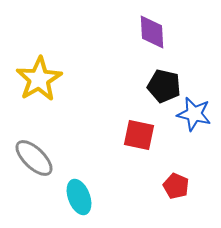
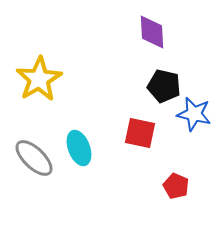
red square: moved 1 px right, 2 px up
cyan ellipse: moved 49 px up
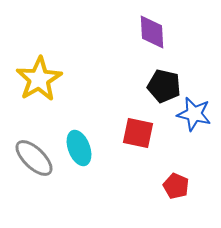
red square: moved 2 px left
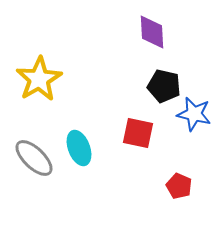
red pentagon: moved 3 px right
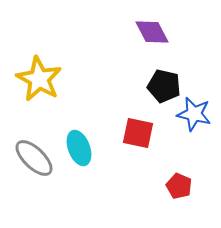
purple diamond: rotated 24 degrees counterclockwise
yellow star: rotated 12 degrees counterclockwise
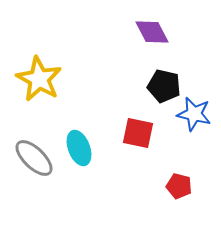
red pentagon: rotated 10 degrees counterclockwise
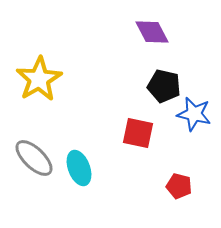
yellow star: rotated 12 degrees clockwise
cyan ellipse: moved 20 px down
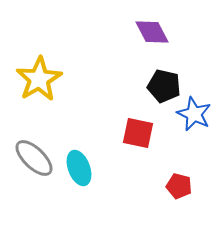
blue star: rotated 12 degrees clockwise
